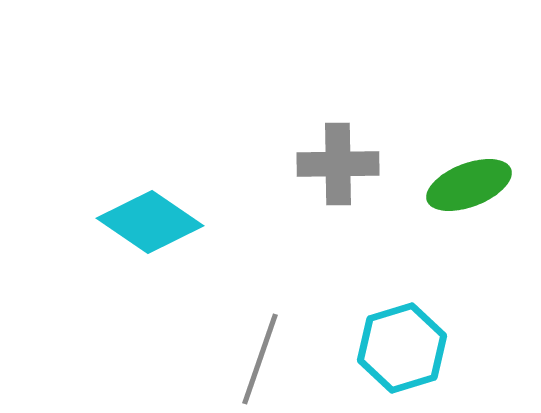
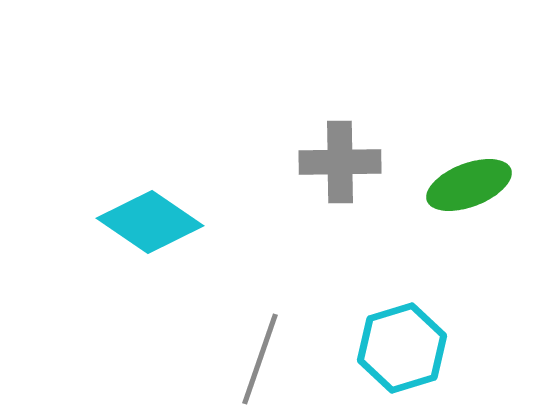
gray cross: moved 2 px right, 2 px up
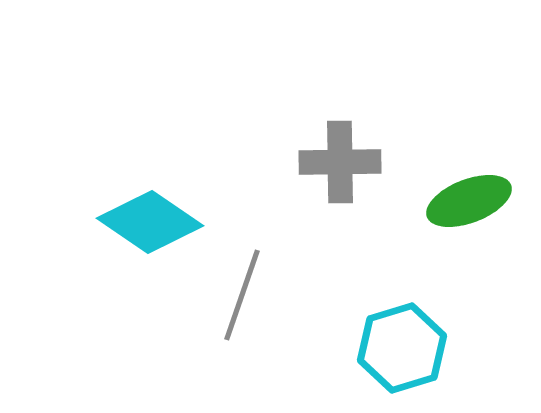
green ellipse: moved 16 px down
gray line: moved 18 px left, 64 px up
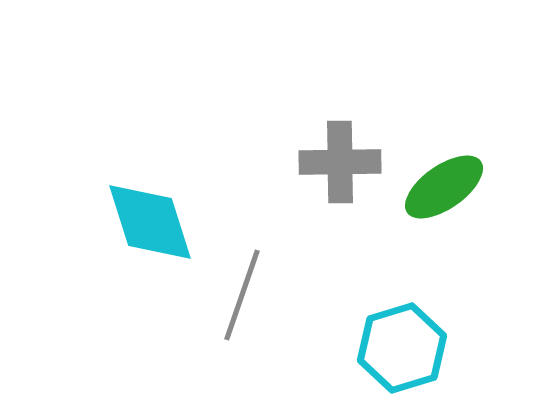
green ellipse: moved 25 px left, 14 px up; rotated 14 degrees counterclockwise
cyan diamond: rotated 38 degrees clockwise
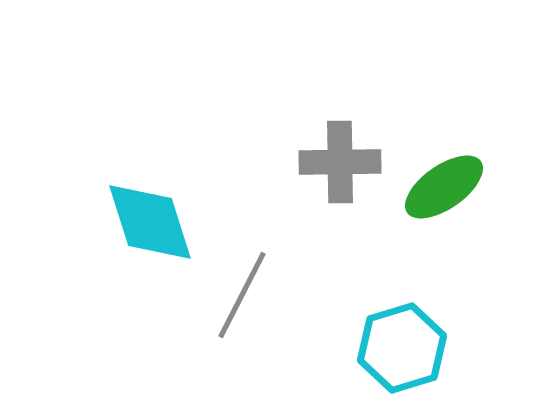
gray line: rotated 8 degrees clockwise
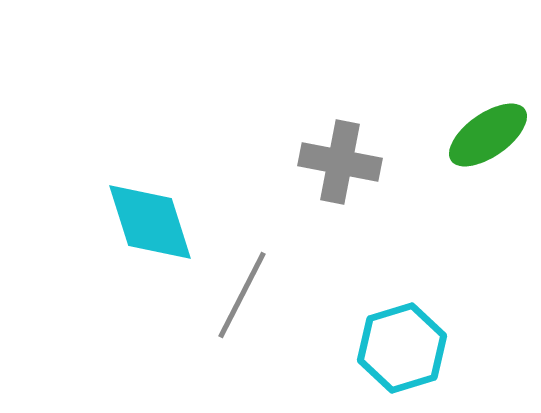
gray cross: rotated 12 degrees clockwise
green ellipse: moved 44 px right, 52 px up
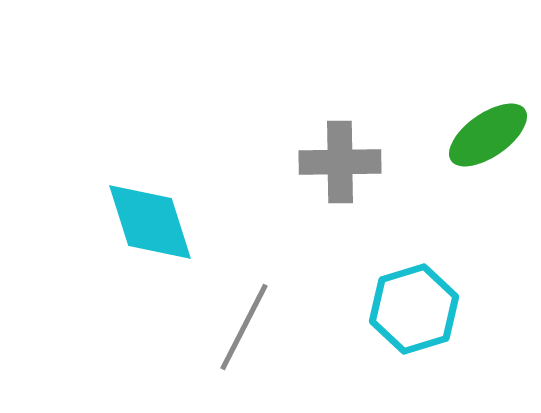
gray cross: rotated 12 degrees counterclockwise
gray line: moved 2 px right, 32 px down
cyan hexagon: moved 12 px right, 39 px up
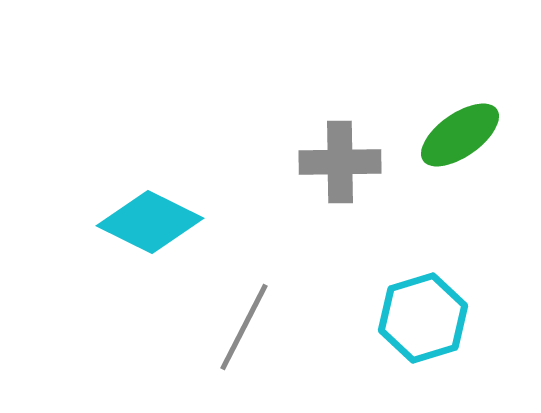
green ellipse: moved 28 px left
cyan diamond: rotated 46 degrees counterclockwise
cyan hexagon: moved 9 px right, 9 px down
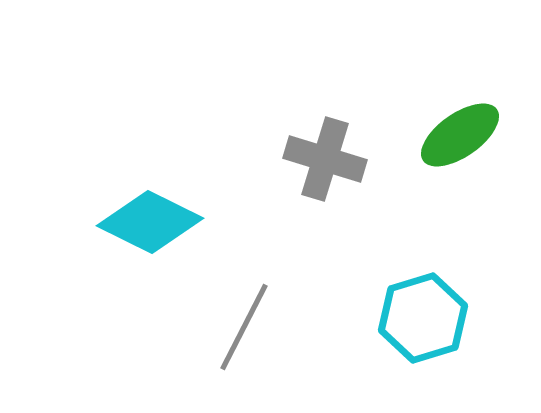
gray cross: moved 15 px left, 3 px up; rotated 18 degrees clockwise
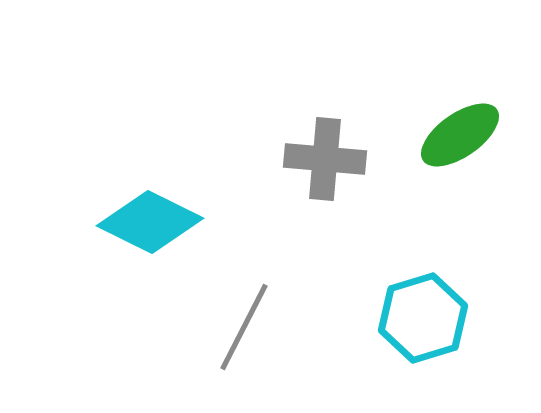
gray cross: rotated 12 degrees counterclockwise
